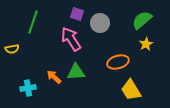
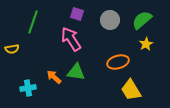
gray circle: moved 10 px right, 3 px up
green triangle: rotated 12 degrees clockwise
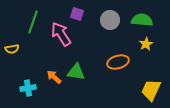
green semicircle: rotated 45 degrees clockwise
pink arrow: moved 10 px left, 5 px up
yellow trapezoid: moved 20 px right; rotated 55 degrees clockwise
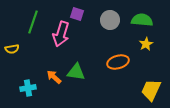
pink arrow: rotated 130 degrees counterclockwise
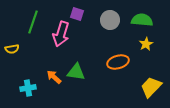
yellow trapezoid: moved 3 px up; rotated 20 degrees clockwise
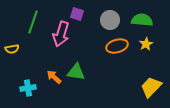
orange ellipse: moved 1 px left, 16 px up
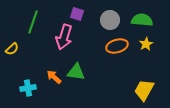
pink arrow: moved 3 px right, 3 px down
yellow semicircle: rotated 32 degrees counterclockwise
yellow trapezoid: moved 7 px left, 3 px down; rotated 15 degrees counterclockwise
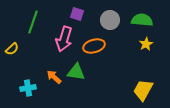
pink arrow: moved 2 px down
orange ellipse: moved 23 px left
yellow trapezoid: moved 1 px left
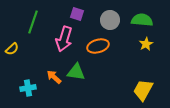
orange ellipse: moved 4 px right
